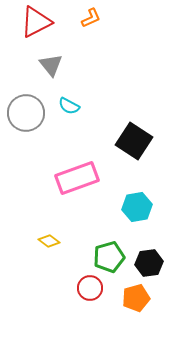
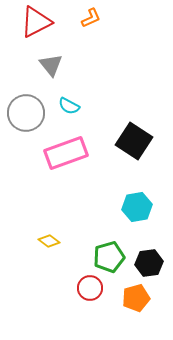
pink rectangle: moved 11 px left, 25 px up
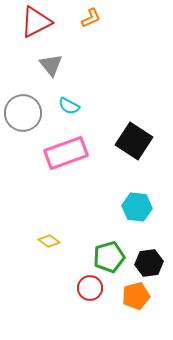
gray circle: moved 3 px left
cyan hexagon: rotated 16 degrees clockwise
orange pentagon: moved 2 px up
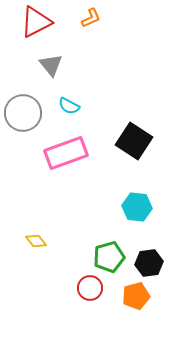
yellow diamond: moved 13 px left; rotated 15 degrees clockwise
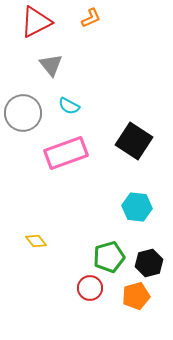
black hexagon: rotated 8 degrees counterclockwise
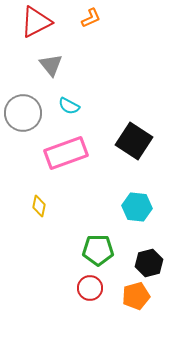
yellow diamond: moved 3 px right, 35 px up; rotated 50 degrees clockwise
green pentagon: moved 11 px left, 7 px up; rotated 16 degrees clockwise
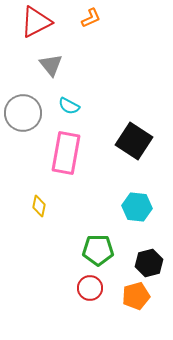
pink rectangle: rotated 60 degrees counterclockwise
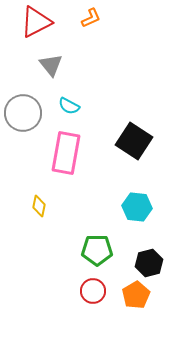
green pentagon: moved 1 px left
red circle: moved 3 px right, 3 px down
orange pentagon: moved 1 px up; rotated 16 degrees counterclockwise
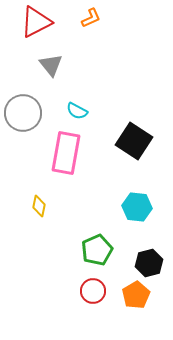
cyan semicircle: moved 8 px right, 5 px down
green pentagon: rotated 24 degrees counterclockwise
